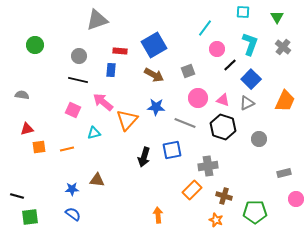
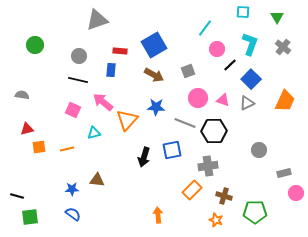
black hexagon at (223, 127): moved 9 px left, 4 px down; rotated 20 degrees counterclockwise
gray circle at (259, 139): moved 11 px down
pink circle at (296, 199): moved 6 px up
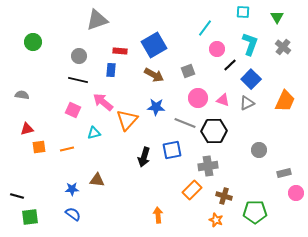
green circle at (35, 45): moved 2 px left, 3 px up
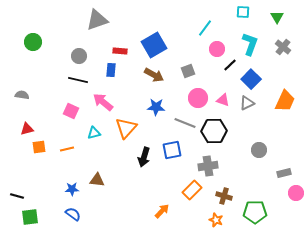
pink square at (73, 110): moved 2 px left, 1 px down
orange triangle at (127, 120): moved 1 px left, 8 px down
orange arrow at (158, 215): moved 4 px right, 4 px up; rotated 49 degrees clockwise
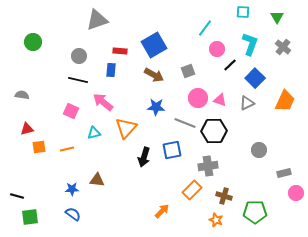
blue square at (251, 79): moved 4 px right, 1 px up
pink triangle at (223, 100): moved 3 px left
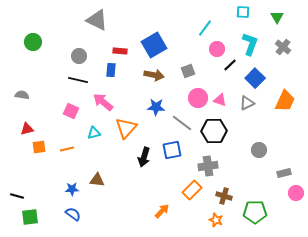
gray triangle at (97, 20): rotated 45 degrees clockwise
brown arrow at (154, 75): rotated 18 degrees counterclockwise
gray line at (185, 123): moved 3 px left; rotated 15 degrees clockwise
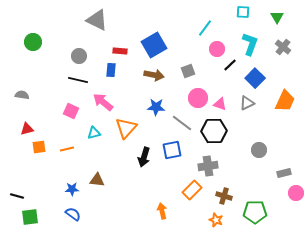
pink triangle at (220, 100): moved 4 px down
orange arrow at (162, 211): rotated 56 degrees counterclockwise
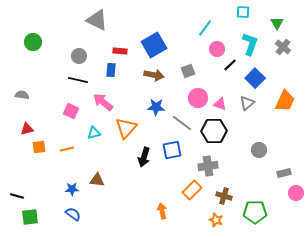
green triangle at (277, 17): moved 6 px down
gray triangle at (247, 103): rotated 14 degrees counterclockwise
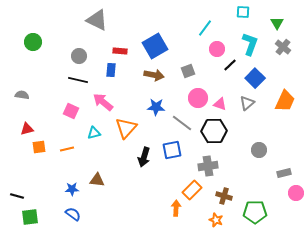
blue square at (154, 45): moved 1 px right, 1 px down
orange arrow at (162, 211): moved 14 px right, 3 px up; rotated 14 degrees clockwise
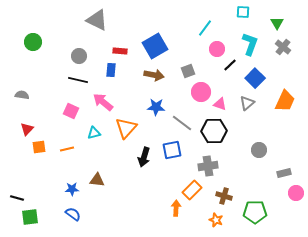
pink circle at (198, 98): moved 3 px right, 6 px up
red triangle at (27, 129): rotated 32 degrees counterclockwise
black line at (17, 196): moved 2 px down
